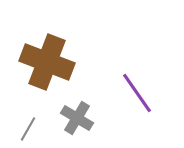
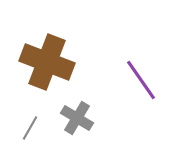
purple line: moved 4 px right, 13 px up
gray line: moved 2 px right, 1 px up
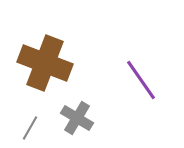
brown cross: moved 2 px left, 1 px down
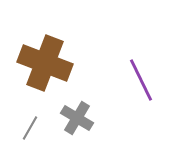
purple line: rotated 9 degrees clockwise
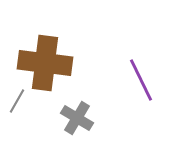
brown cross: rotated 14 degrees counterclockwise
gray line: moved 13 px left, 27 px up
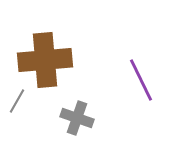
brown cross: moved 3 px up; rotated 12 degrees counterclockwise
gray cross: rotated 12 degrees counterclockwise
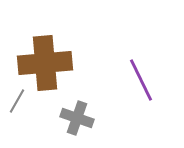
brown cross: moved 3 px down
